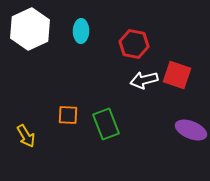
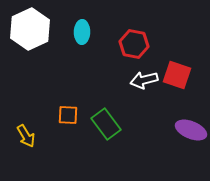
cyan ellipse: moved 1 px right, 1 px down
green rectangle: rotated 16 degrees counterclockwise
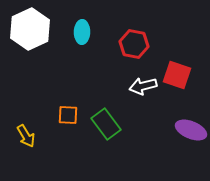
white arrow: moved 1 px left, 6 px down
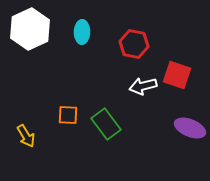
purple ellipse: moved 1 px left, 2 px up
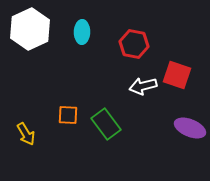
yellow arrow: moved 2 px up
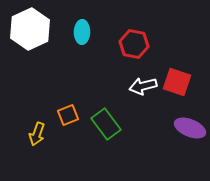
red square: moved 7 px down
orange square: rotated 25 degrees counterclockwise
yellow arrow: moved 11 px right; rotated 50 degrees clockwise
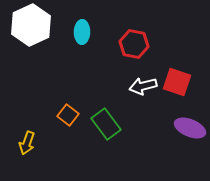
white hexagon: moved 1 px right, 4 px up
orange square: rotated 30 degrees counterclockwise
yellow arrow: moved 10 px left, 9 px down
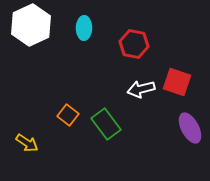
cyan ellipse: moved 2 px right, 4 px up
white arrow: moved 2 px left, 3 px down
purple ellipse: rotated 40 degrees clockwise
yellow arrow: rotated 75 degrees counterclockwise
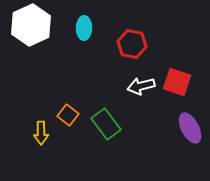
red hexagon: moved 2 px left
white arrow: moved 3 px up
yellow arrow: moved 14 px right, 10 px up; rotated 55 degrees clockwise
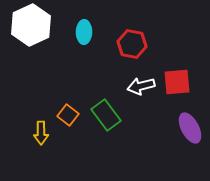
cyan ellipse: moved 4 px down
red square: rotated 24 degrees counterclockwise
green rectangle: moved 9 px up
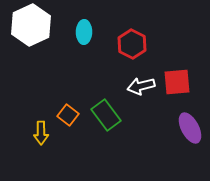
red hexagon: rotated 16 degrees clockwise
